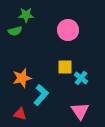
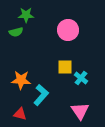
green semicircle: moved 1 px right, 1 px down
orange star: moved 1 px left, 2 px down; rotated 18 degrees clockwise
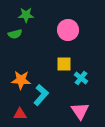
green semicircle: moved 1 px left, 2 px down
yellow square: moved 1 px left, 3 px up
red triangle: rotated 16 degrees counterclockwise
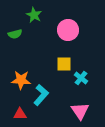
green star: moved 8 px right; rotated 28 degrees clockwise
